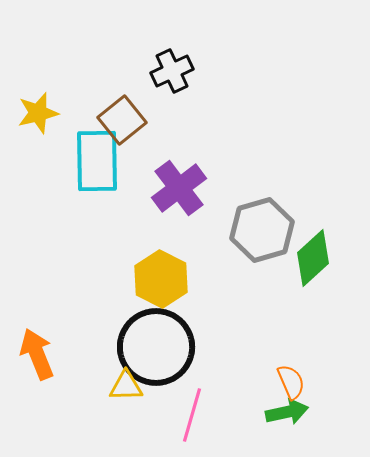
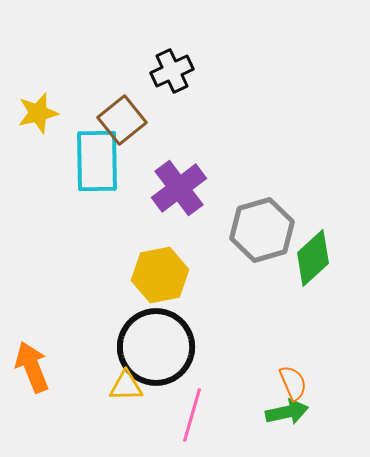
yellow hexagon: moved 1 px left, 4 px up; rotated 22 degrees clockwise
orange arrow: moved 5 px left, 13 px down
orange semicircle: moved 2 px right, 1 px down
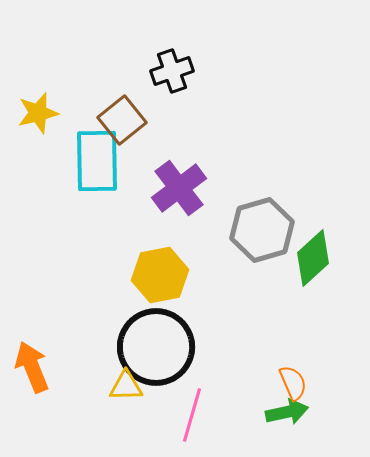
black cross: rotated 6 degrees clockwise
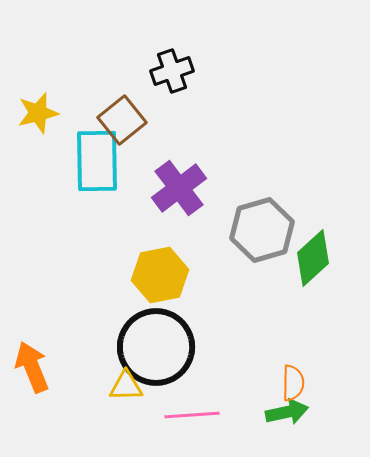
orange semicircle: rotated 24 degrees clockwise
pink line: rotated 70 degrees clockwise
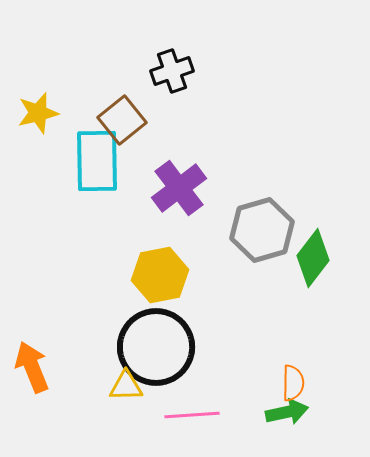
green diamond: rotated 10 degrees counterclockwise
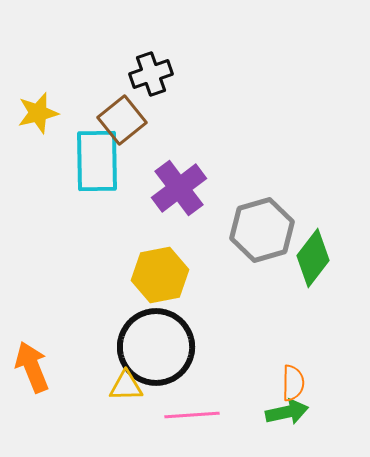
black cross: moved 21 px left, 3 px down
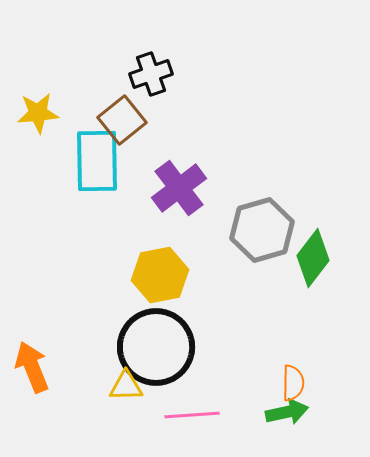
yellow star: rotated 9 degrees clockwise
